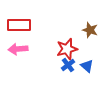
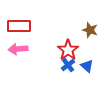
red rectangle: moved 1 px down
red star: moved 1 px right, 1 px down; rotated 20 degrees counterclockwise
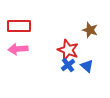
red star: rotated 15 degrees counterclockwise
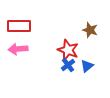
blue triangle: rotated 40 degrees clockwise
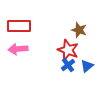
brown star: moved 11 px left
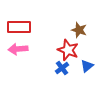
red rectangle: moved 1 px down
blue cross: moved 6 px left, 3 px down
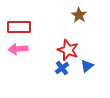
brown star: moved 15 px up; rotated 14 degrees clockwise
